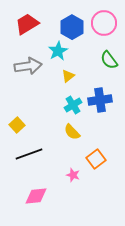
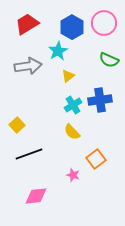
green semicircle: rotated 30 degrees counterclockwise
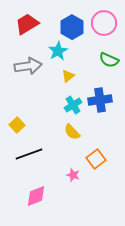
pink diamond: rotated 15 degrees counterclockwise
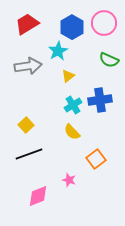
yellow square: moved 9 px right
pink star: moved 4 px left, 5 px down
pink diamond: moved 2 px right
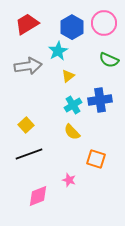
orange square: rotated 36 degrees counterclockwise
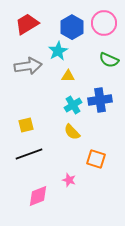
yellow triangle: rotated 40 degrees clockwise
yellow square: rotated 28 degrees clockwise
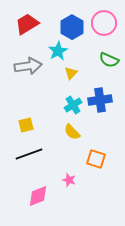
yellow triangle: moved 3 px right, 3 px up; rotated 48 degrees counterclockwise
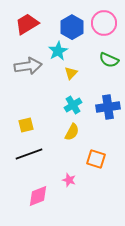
blue cross: moved 8 px right, 7 px down
yellow semicircle: rotated 108 degrees counterclockwise
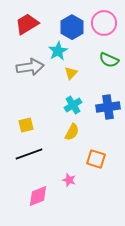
gray arrow: moved 2 px right, 1 px down
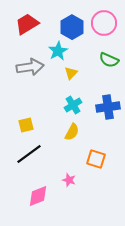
black line: rotated 16 degrees counterclockwise
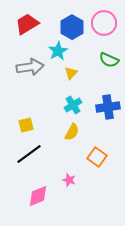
orange square: moved 1 px right, 2 px up; rotated 18 degrees clockwise
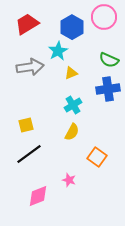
pink circle: moved 6 px up
yellow triangle: rotated 24 degrees clockwise
blue cross: moved 18 px up
